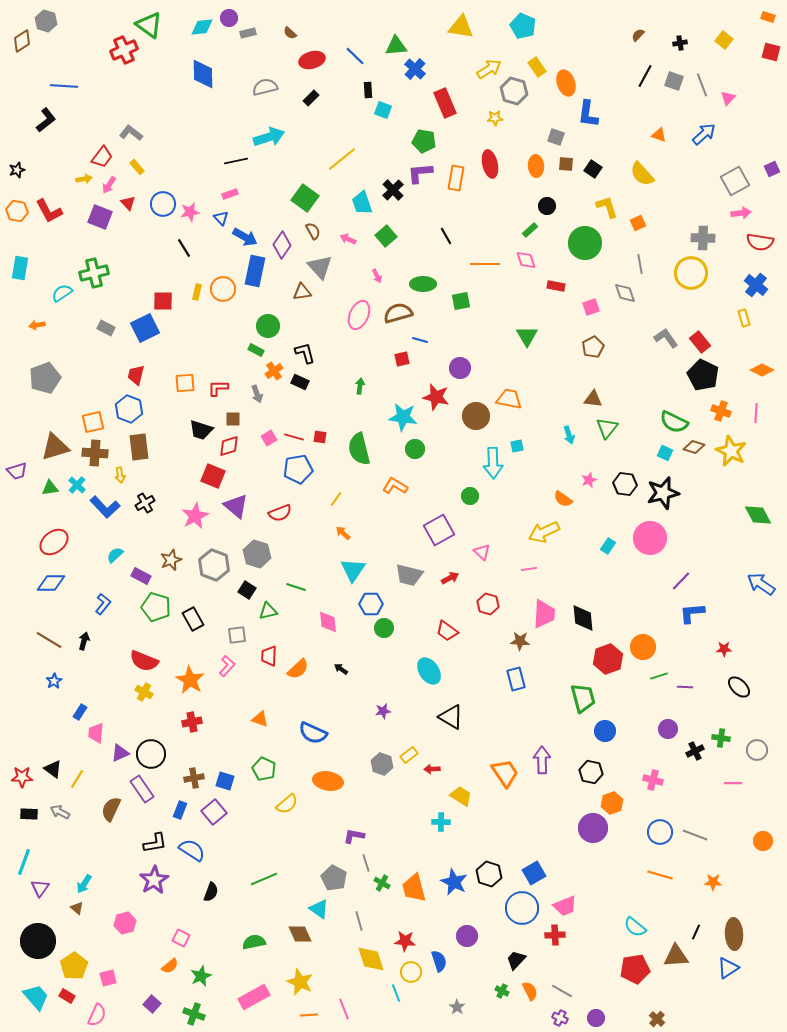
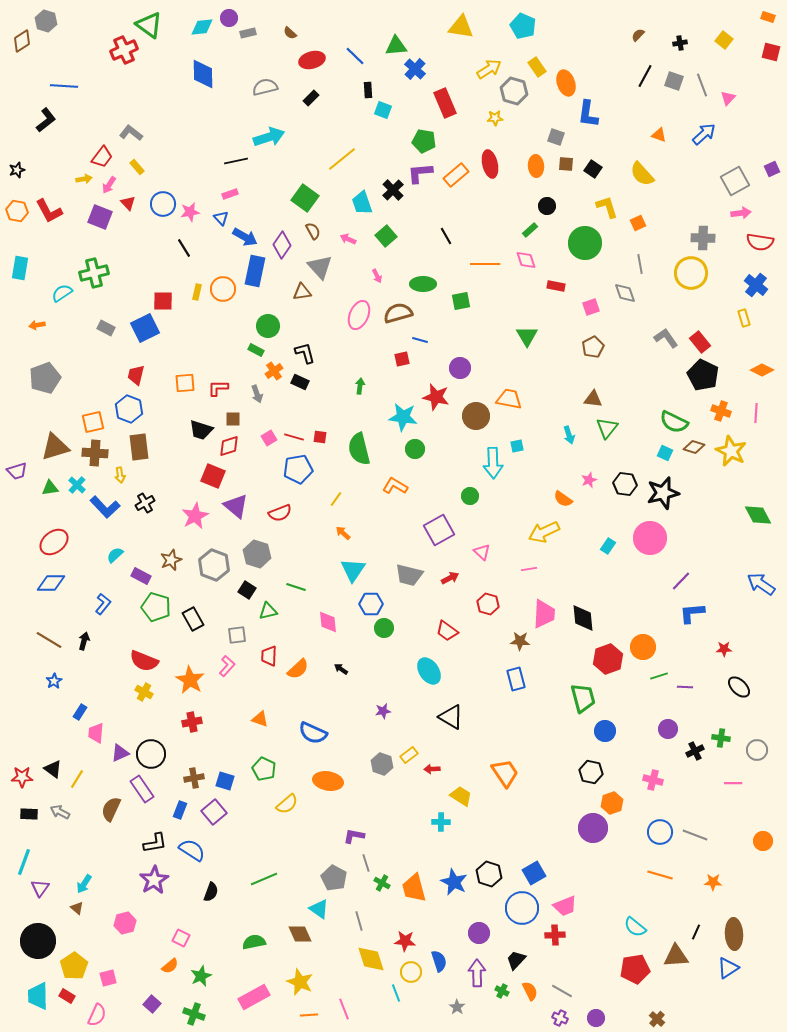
orange rectangle at (456, 178): moved 3 px up; rotated 40 degrees clockwise
purple arrow at (542, 760): moved 65 px left, 213 px down
purple circle at (467, 936): moved 12 px right, 3 px up
cyan trapezoid at (36, 997): moved 2 px right, 1 px up; rotated 140 degrees counterclockwise
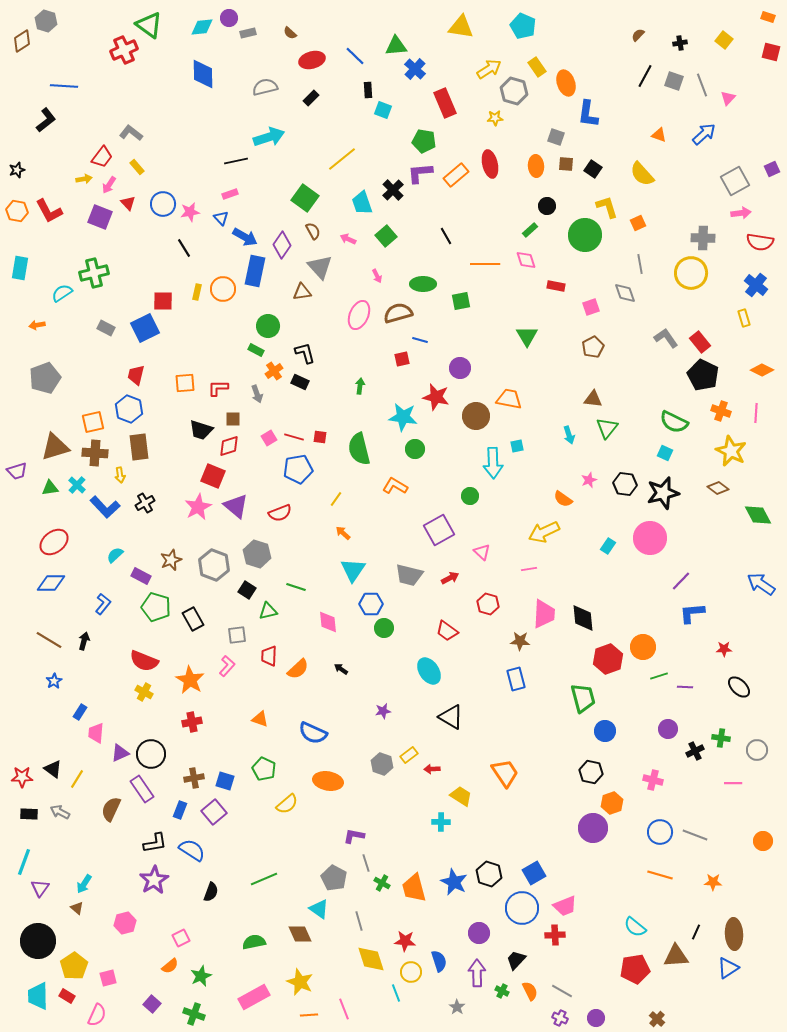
green circle at (585, 243): moved 8 px up
brown diamond at (694, 447): moved 24 px right, 41 px down; rotated 20 degrees clockwise
pink star at (195, 516): moved 3 px right, 9 px up
pink square at (181, 938): rotated 36 degrees clockwise
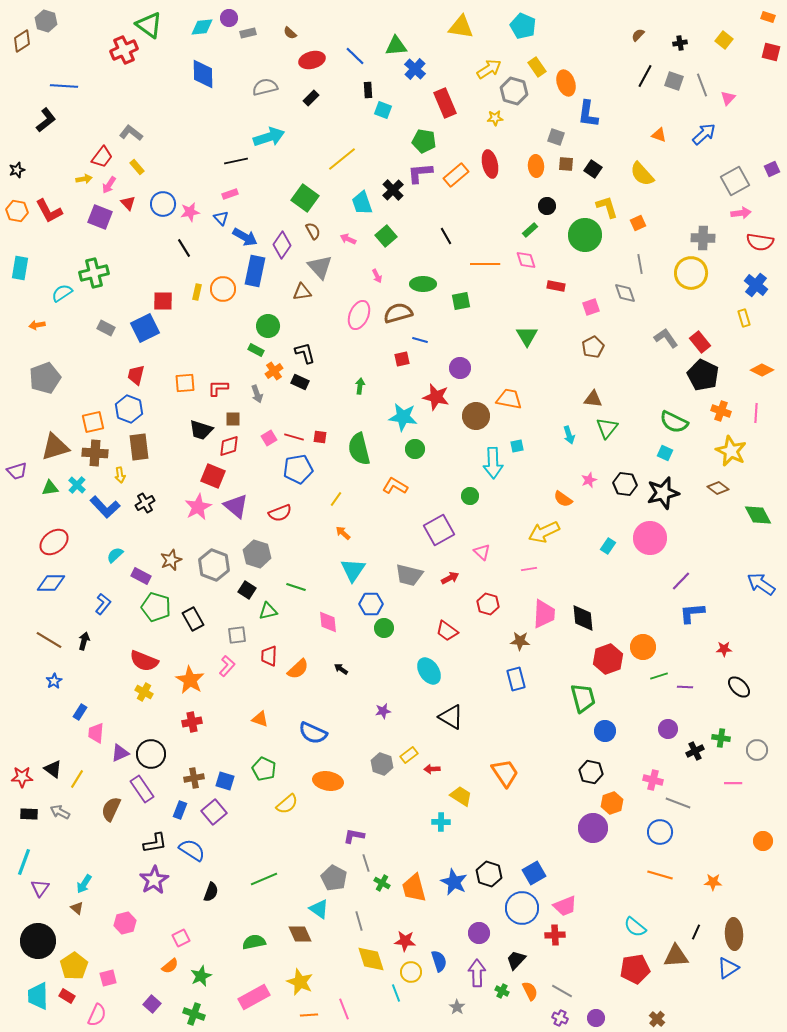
gray line at (695, 835): moved 17 px left, 32 px up
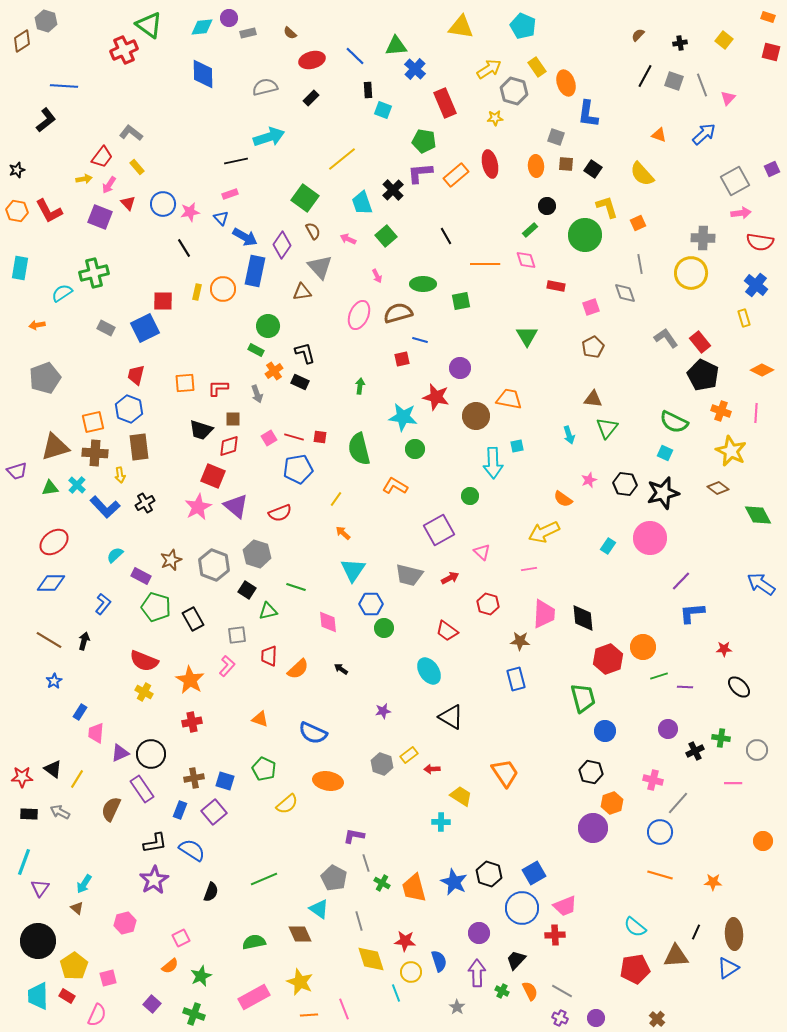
gray line at (678, 803): rotated 70 degrees counterclockwise
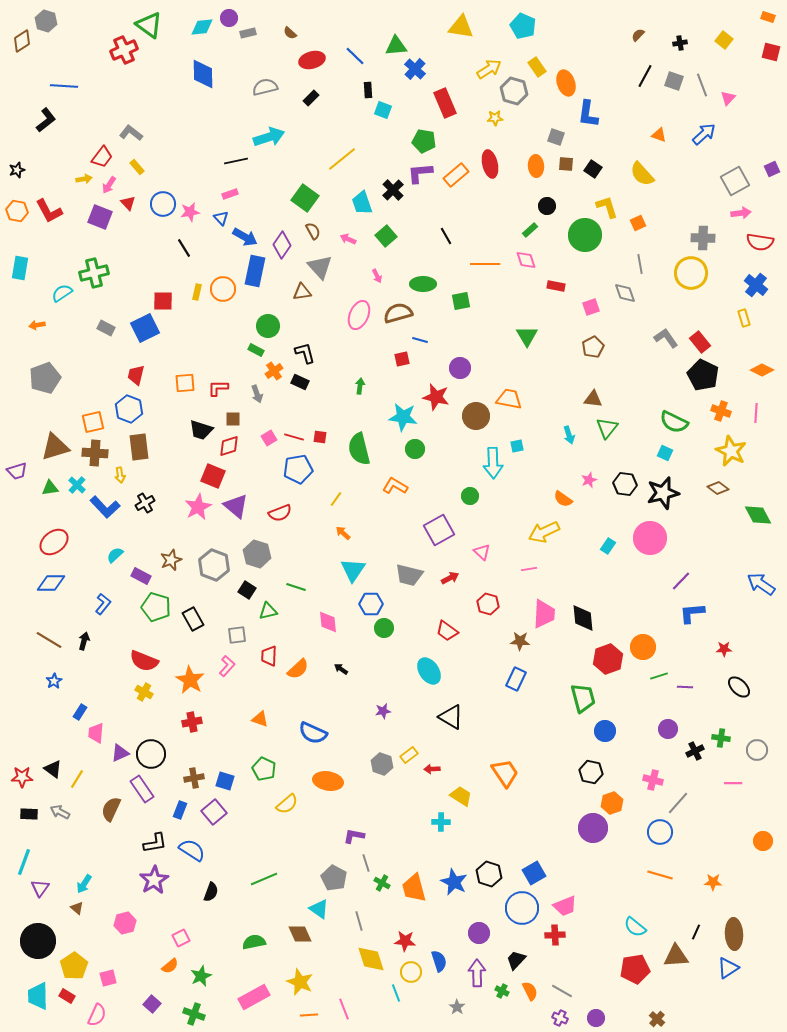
blue rectangle at (516, 679): rotated 40 degrees clockwise
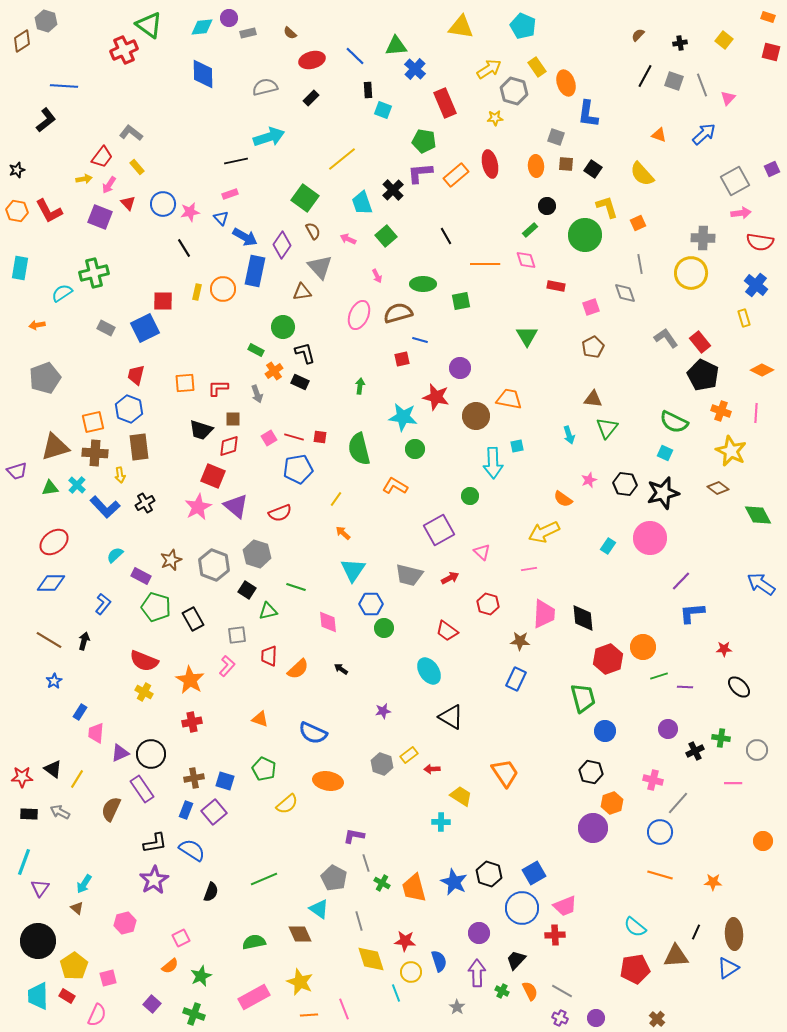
green circle at (268, 326): moved 15 px right, 1 px down
blue rectangle at (180, 810): moved 6 px right
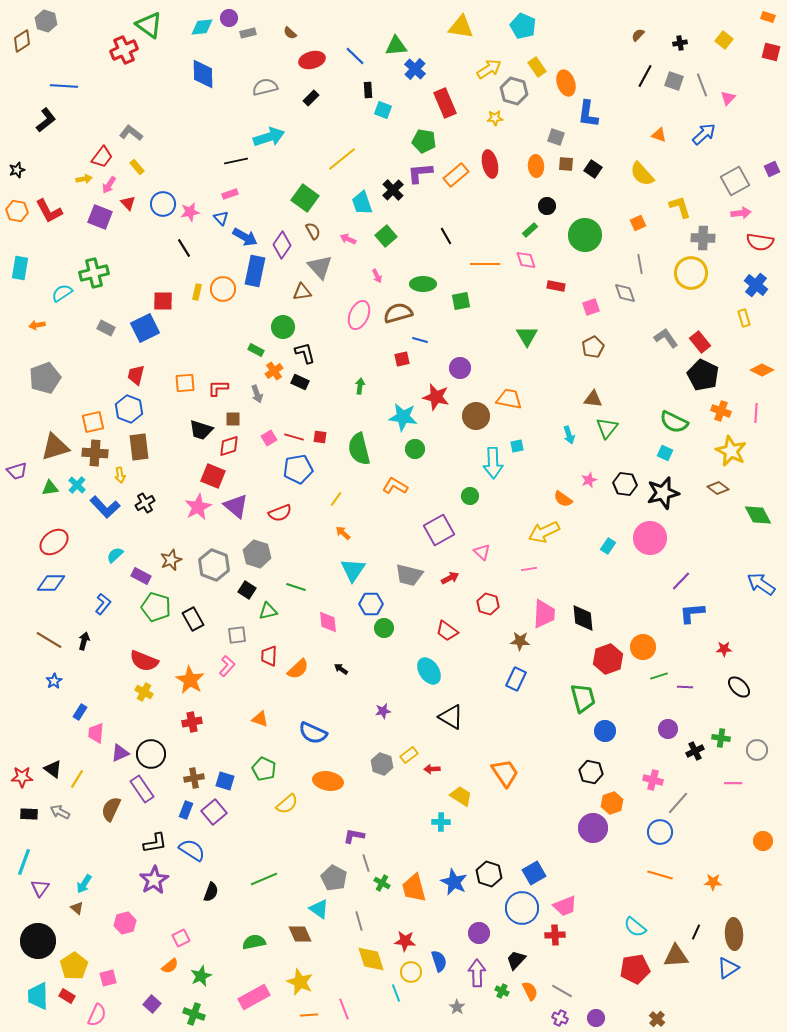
yellow L-shape at (607, 207): moved 73 px right
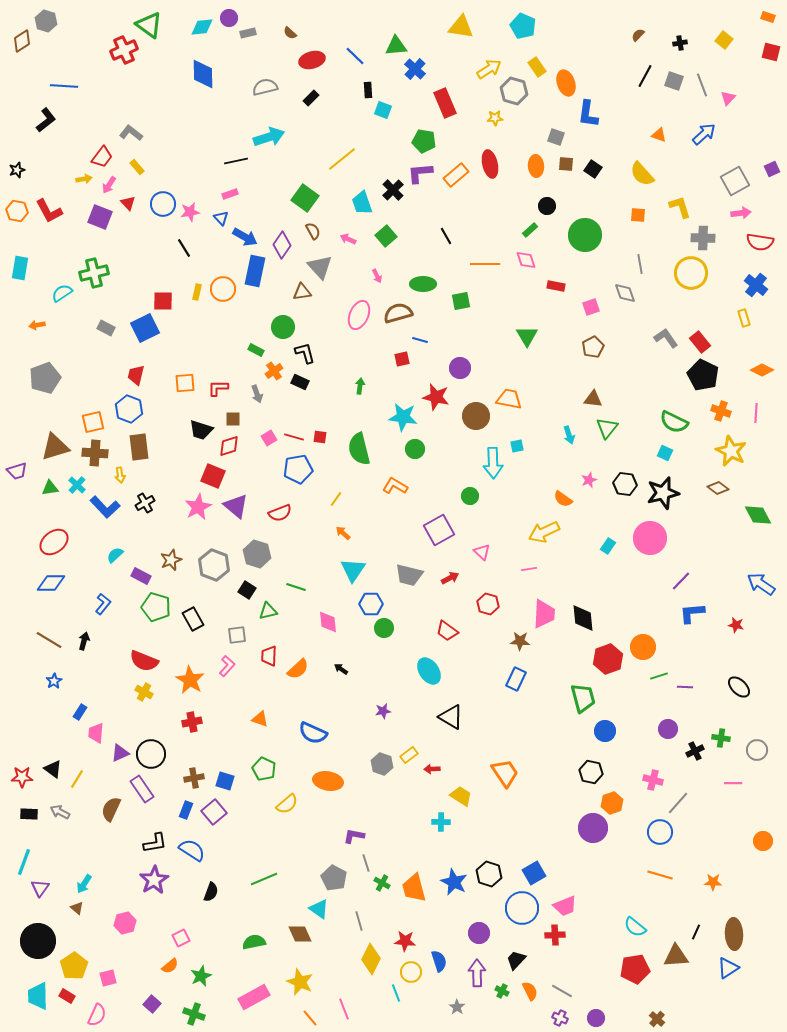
orange square at (638, 223): moved 8 px up; rotated 28 degrees clockwise
red star at (724, 649): moved 12 px right, 24 px up; rotated 14 degrees clockwise
yellow diamond at (371, 959): rotated 44 degrees clockwise
orange line at (309, 1015): moved 1 px right, 3 px down; rotated 54 degrees clockwise
